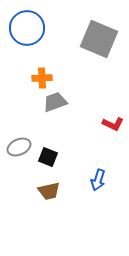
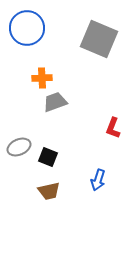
red L-shape: moved 4 px down; rotated 85 degrees clockwise
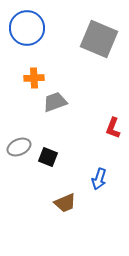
orange cross: moved 8 px left
blue arrow: moved 1 px right, 1 px up
brown trapezoid: moved 16 px right, 12 px down; rotated 10 degrees counterclockwise
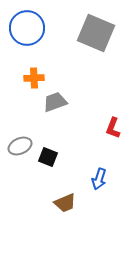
gray square: moved 3 px left, 6 px up
gray ellipse: moved 1 px right, 1 px up
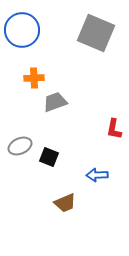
blue circle: moved 5 px left, 2 px down
red L-shape: moved 1 px right, 1 px down; rotated 10 degrees counterclockwise
black square: moved 1 px right
blue arrow: moved 2 px left, 4 px up; rotated 70 degrees clockwise
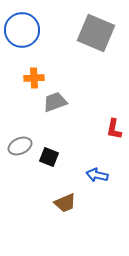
blue arrow: rotated 15 degrees clockwise
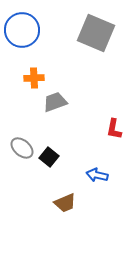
gray ellipse: moved 2 px right, 2 px down; rotated 65 degrees clockwise
black square: rotated 18 degrees clockwise
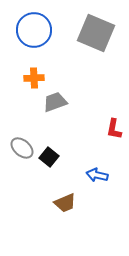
blue circle: moved 12 px right
